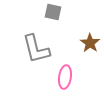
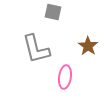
brown star: moved 2 px left, 3 px down
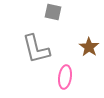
brown star: moved 1 px right, 1 px down
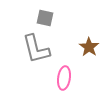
gray square: moved 8 px left, 6 px down
pink ellipse: moved 1 px left, 1 px down
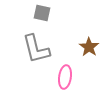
gray square: moved 3 px left, 5 px up
pink ellipse: moved 1 px right, 1 px up
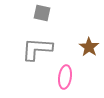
gray L-shape: moved 1 px right; rotated 108 degrees clockwise
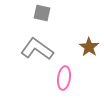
gray L-shape: rotated 32 degrees clockwise
pink ellipse: moved 1 px left, 1 px down
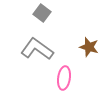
gray square: rotated 24 degrees clockwise
brown star: rotated 18 degrees counterclockwise
